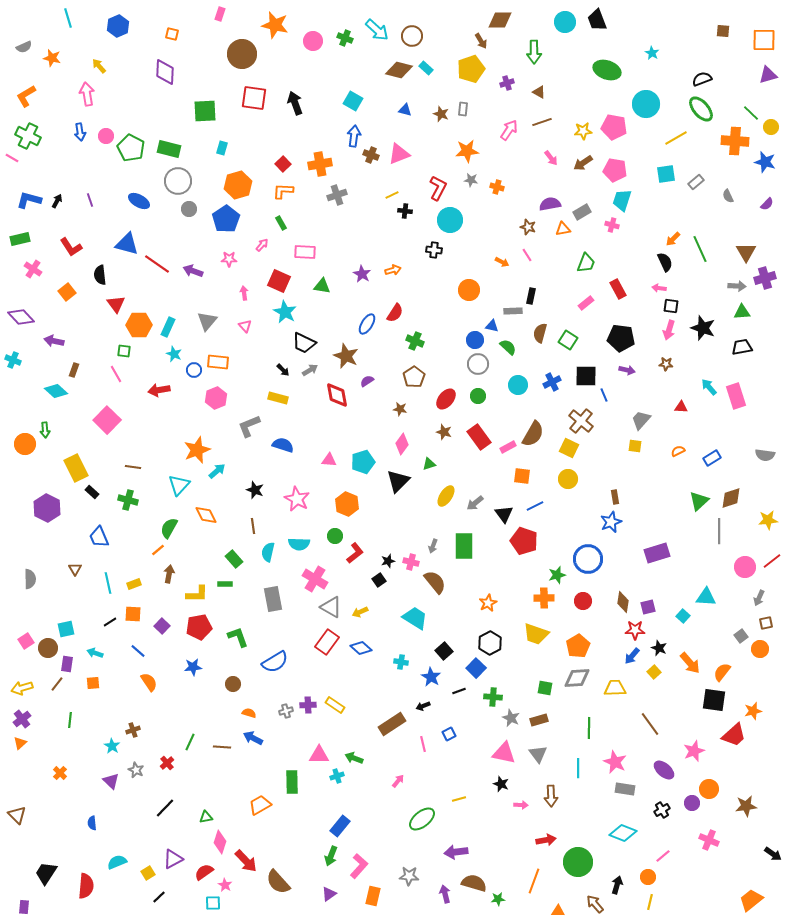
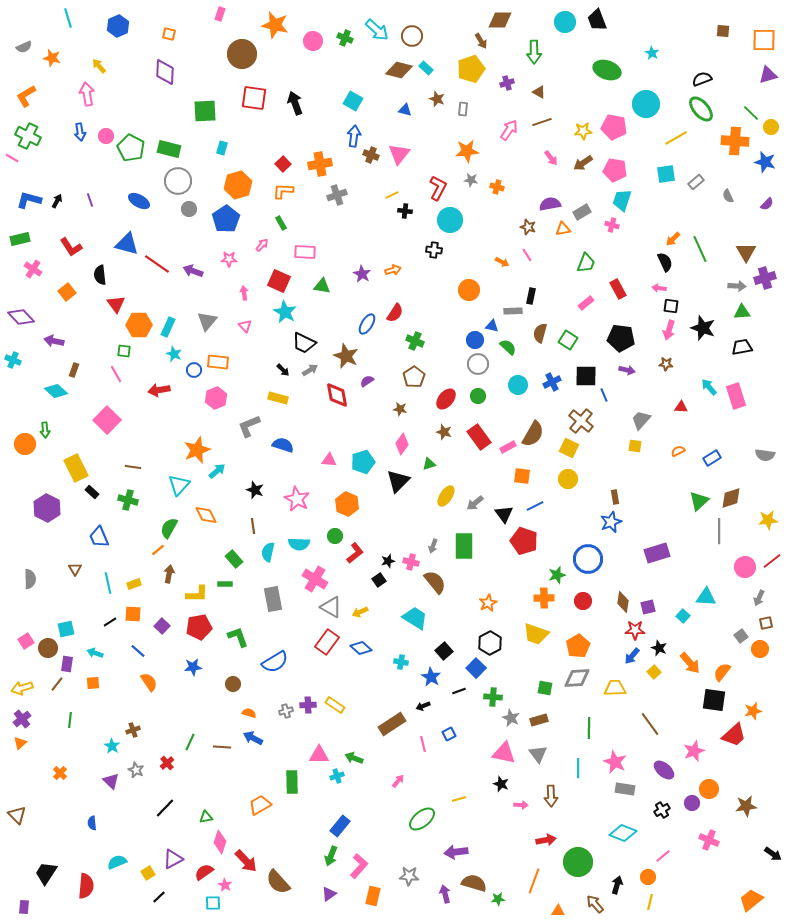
orange square at (172, 34): moved 3 px left
brown star at (441, 114): moved 4 px left, 15 px up
pink triangle at (399, 154): rotated 30 degrees counterclockwise
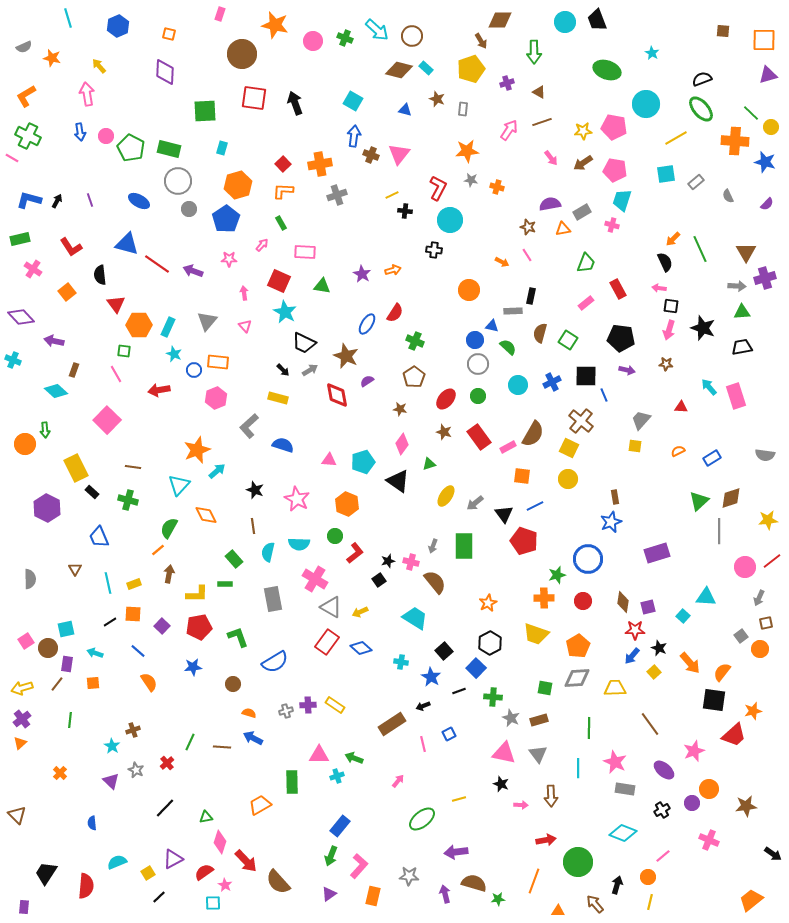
gray L-shape at (249, 426): rotated 20 degrees counterclockwise
black triangle at (398, 481): rotated 40 degrees counterclockwise
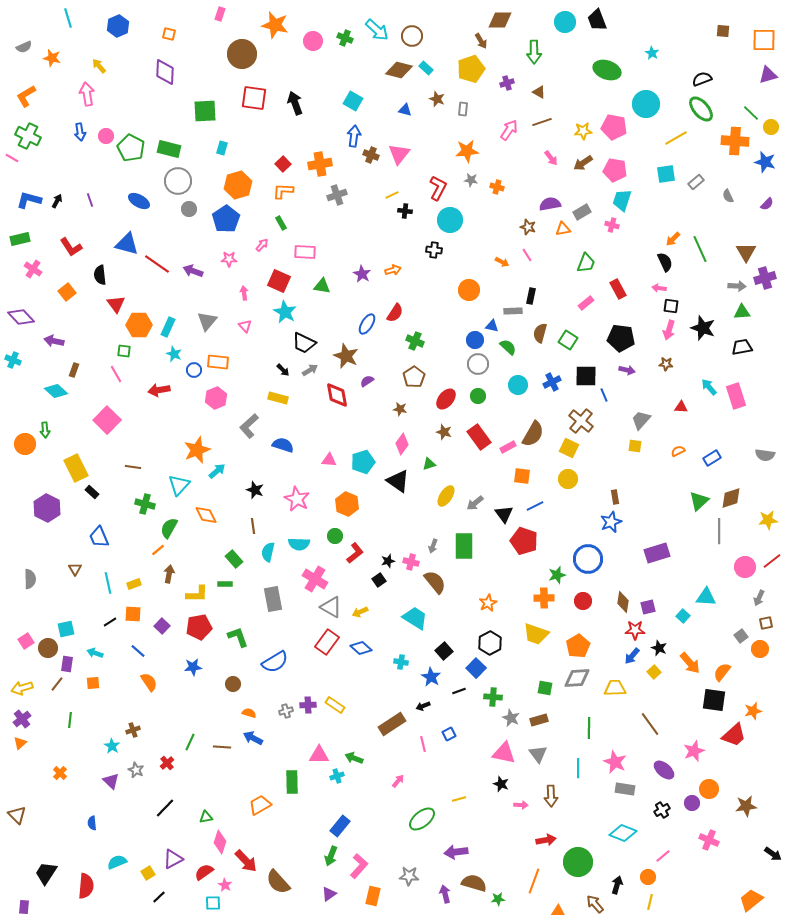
green cross at (128, 500): moved 17 px right, 4 px down
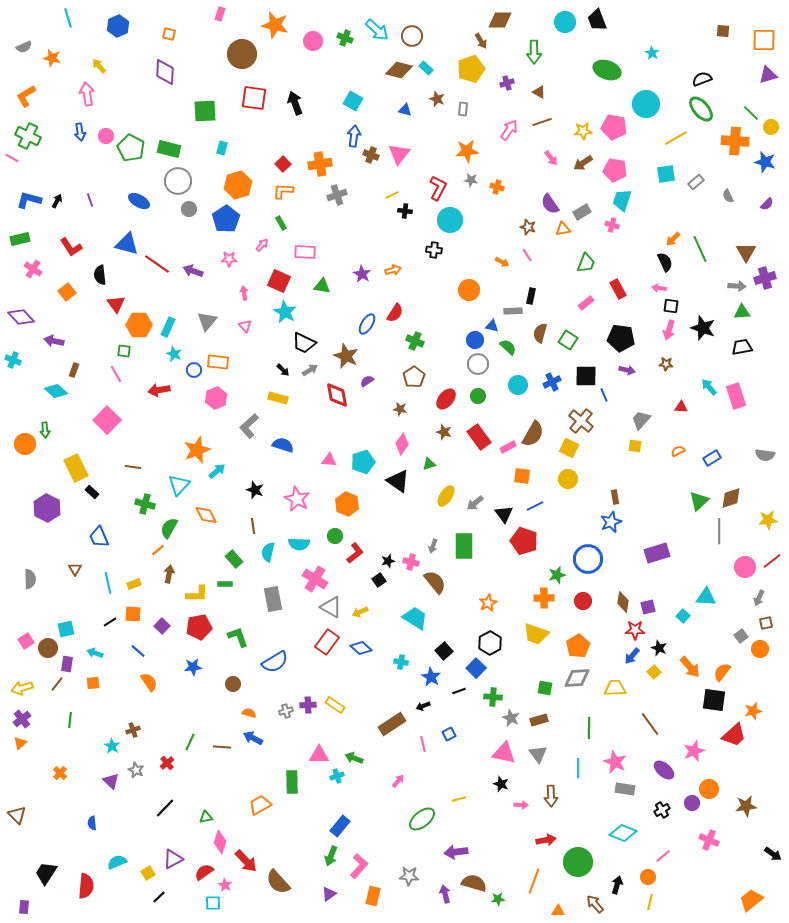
purple semicircle at (550, 204): rotated 115 degrees counterclockwise
orange arrow at (690, 663): moved 4 px down
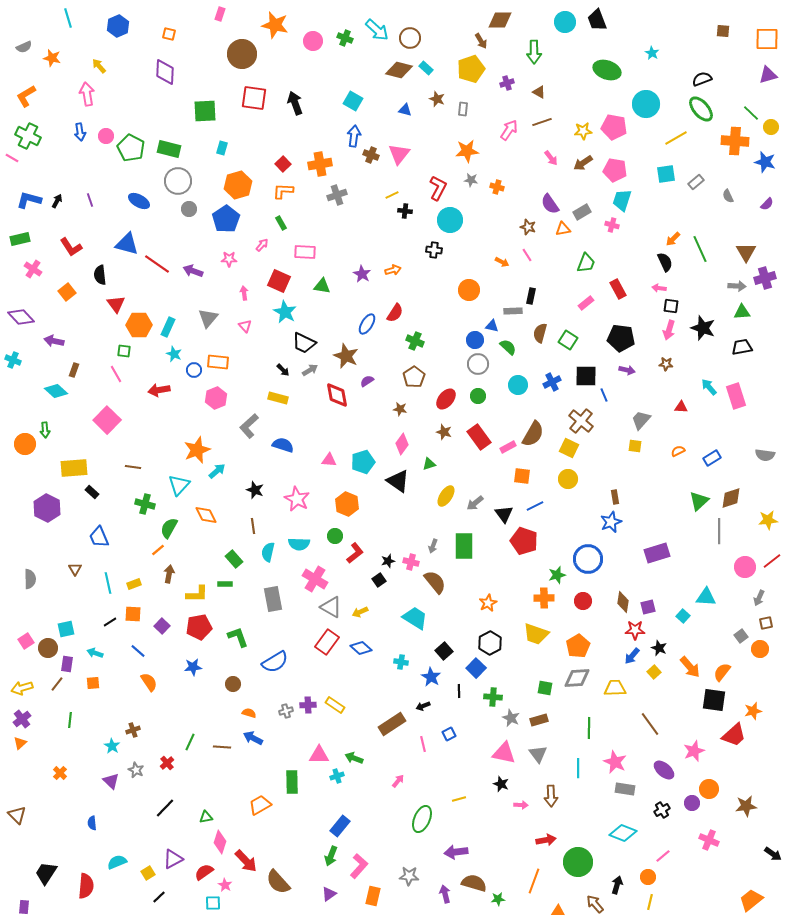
brown circle at (412, 36): moved 2 px left, 2 px down
orange square at (764, 40): moved 3 px right, 1 px up
gray triangle at (207, 321): moved 1 px right, 3 px up
yellow rectangle at (76, 468): moved 2 px left; rotated 68 degrees counterclockwise
black line at (459, 691): rotated 72 degrees counterclockwise
green ellipse at (422, 819): rotated 28 degrees counterclockwise
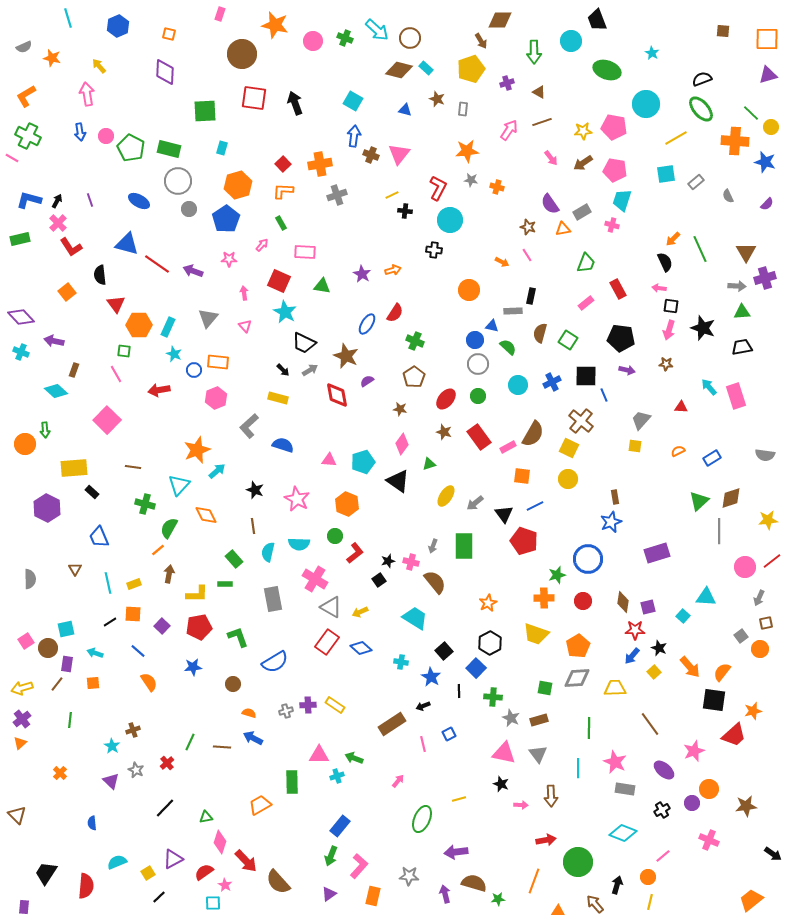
cyan circle at (565, 22): moved 6 px right, 19 px down
pink cross at (33, 269): moved 25 px right, 46 px up; rotated 12 degrees clockwise
cyan cross at (13, 360): moved 8 px right, 8 px up
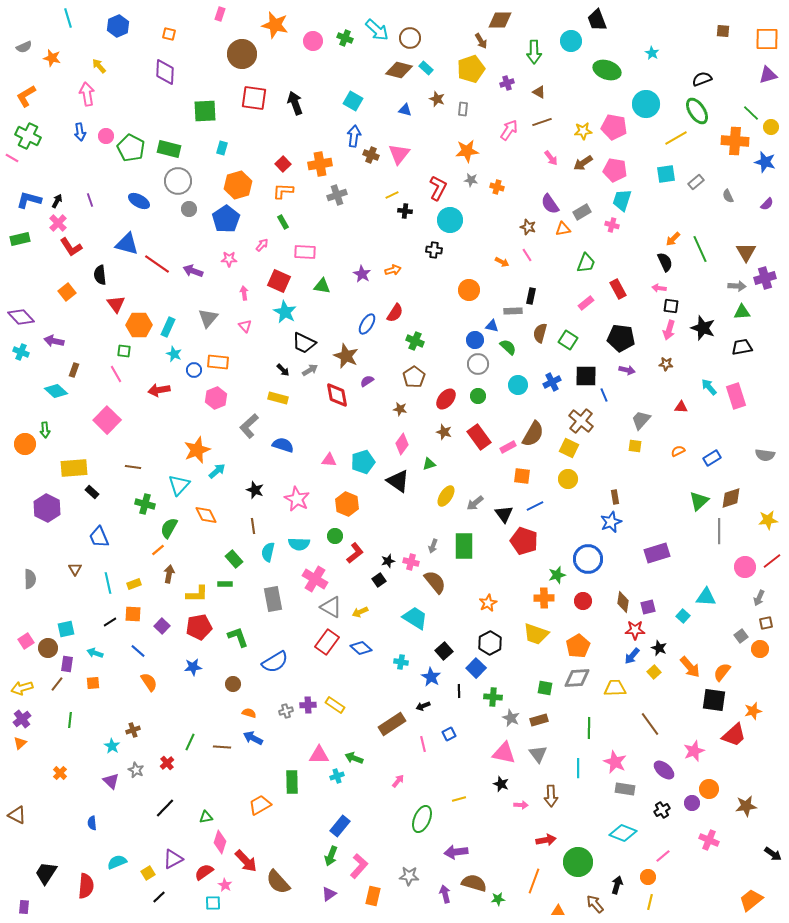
green ellipse at (701, 109): moved 4 px left, 2 px down; rotated 8 degrees clockwise
green rectangle at (281, 223): moved 2 px right, 1 px up
brown triangle at (17, 815): rotated 18 degrees counterclockwise
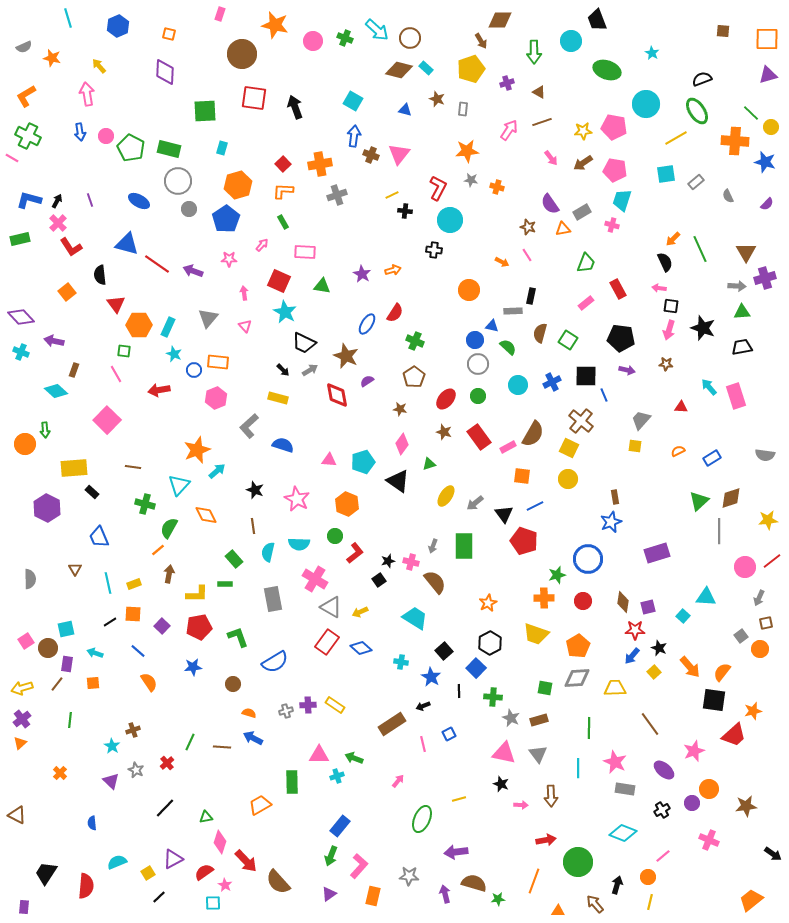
black arrow at (295, 103): moved 4 px down
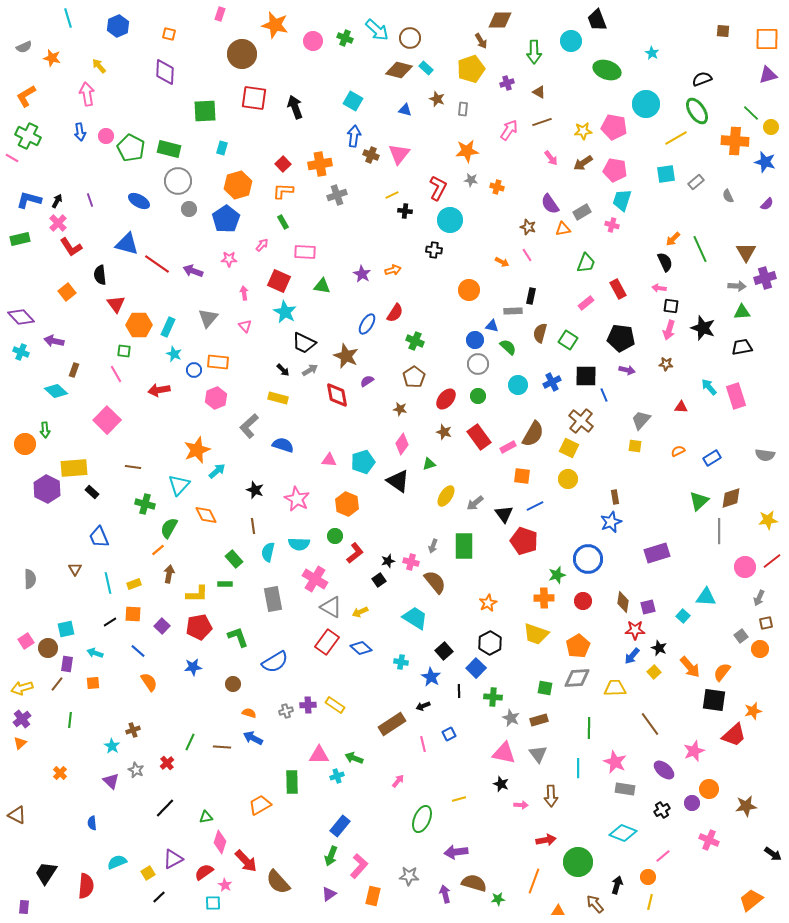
purple hexagon at (47, 508): moved 19 px up
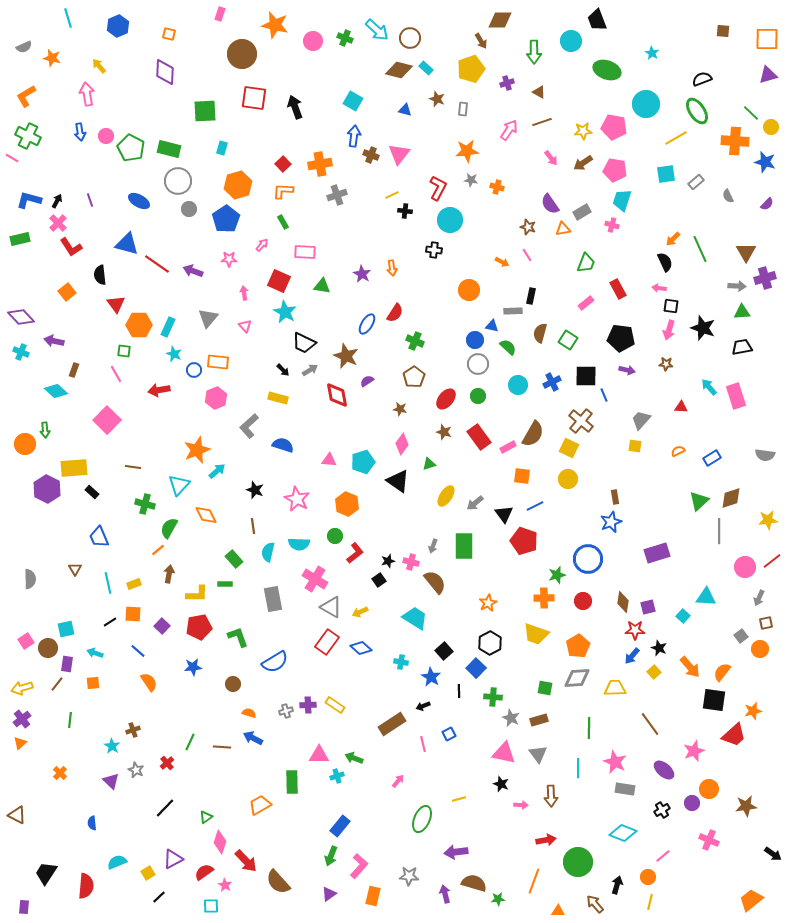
orange arrow at (393, 270): moved 1 px left, 2 px up; rotated 98 degrees clockwise
green triangle at (206, 817): rotated 24 degrees counterclockwise
cyan square at (213, 903): moved 2 px left, 3 px down
